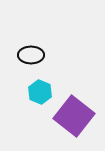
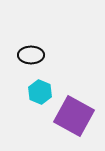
purple square: rotated 9 degrees counterclockwise
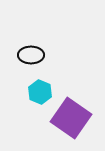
purple square: moved 3 px left, 2 px down; rotated 6 degrees clockwise
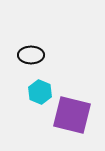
purple square: moved 1 px right, 3 px up; rotated 21 degrees counterclockwise
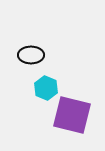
cyan hexagon: moved 6 px right, 4 px up
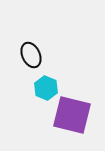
black ellipse: rotated 65 degrees clockwise
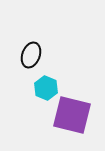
black ellipse: rotated 45 degrees clockwise
